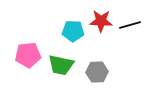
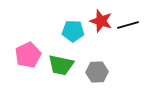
red star: rotated 15 degrees clockwise
black line: moved 2 px left
pink pentagon: rotated 20 degrees counterclockwise
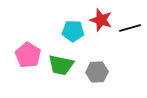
red star: moved 1 px up
black line: moved 2 px right, 3 px down
pink pentagon: rotated 15 degrees counterclockwise
